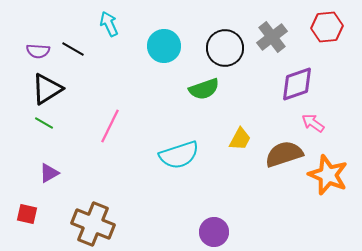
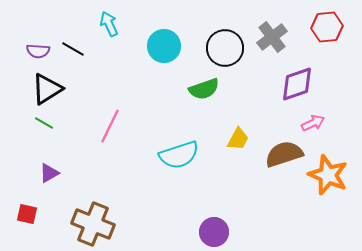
pink arrow: rotated 120 degrees clockwise
yellow trapezoid: moved 2 px left
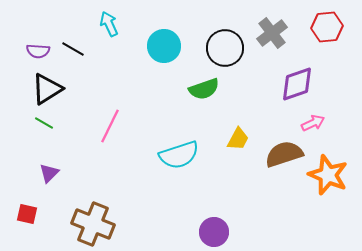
gray cross: moved 4 px up
purple triangle: rotated 15 degrees counterclockwise
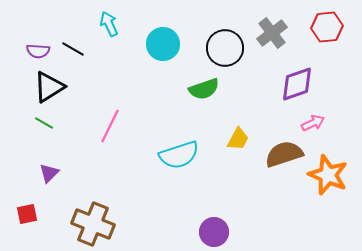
cyan circle: moved 1 px left, 2 px up
black triangle: moved 2 px right, 2 px up
red square: rotated 25 degrees counterclockwise
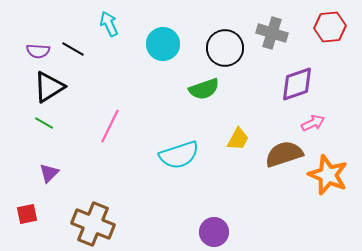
red hexagon: moved 3 px right
gray cross: rotated 36 degrees counterclockwise
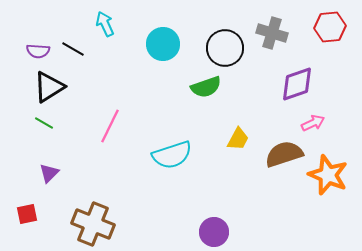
cyan arrow: moved 4 px left
green semicircle: moved 2 px right, 2 px up
cyan semicircle: moved 7 px left
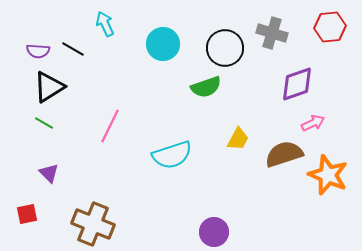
purple triangle: rotated 30 degrees counterclockwise
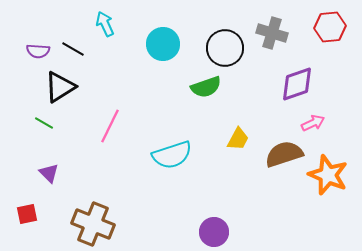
black triangle: moved 11 px right
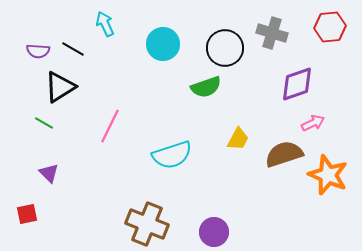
brown cross: moved 54 px right
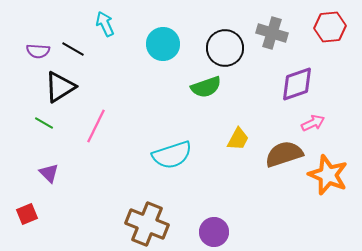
pink line: moved 14 px left
red square: rotated 10 degrees counterclockwise
